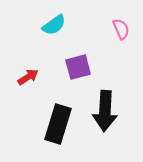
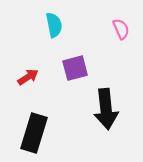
cyan semicircle: rotated 65 degrees counterclockwise
purple square: moved 3 px left, 1 px down
black arrow: moved 1 px right, 2 px up; rotated 9 degrees counterclockwise
black rectangle: moved 24 px left, 9 px down
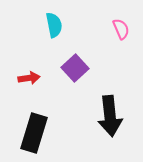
purple square: rotated 28 degrees counterclockwise
red arrow: moved 1 px right, 1 px down; rotated 25 degrees clockwise
black arrow: moved 4 px right, 7 px down
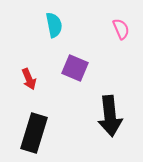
purple square: rotated 24 degrees counterclockwise
red arrow: moved 1 px down; rotated 75 degrees clockwise
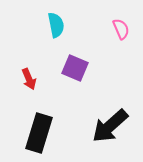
cyan semicircle: moved 2 px right
black arrow: moved 10 px down; rotated 54 degrees clockwise
black rectangle: moved 5 px right
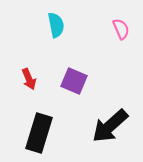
purple square: moved 1 px left, 13 px down
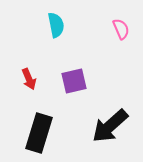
purple square: rotated 36 degrees counterclockwise
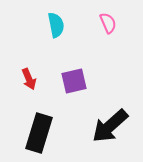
pink semicircle: moved 13 px left, 6 px up
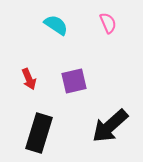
cyan semicircle: rotated 45 degrees counterclockwise
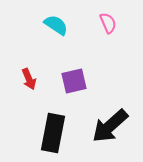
black rectangle: moved 14 px right; rotated 6 degrees counterclockwise
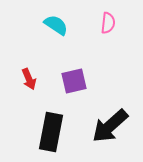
pink semicircle: rotated 30 degrees clockwise
black rectangle: moved 2 px left, 1 px up
